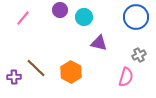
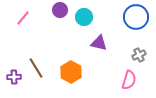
brown line: rotated 15 degrees clockwise
pink semicircle: moved 3 px right, 3 px down
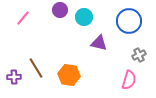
blue circle: moved 7 px left, 4 px down
orange hexagon: moved 2 px left, 3 px down; rotated 20 degrees counterclockwise
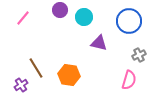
purple cross: moved 7 px right, 8 px down; rotated 32 degrees counterclockwise
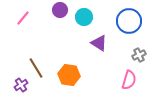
purple triangle: rotated 18 degrees clockwise
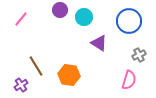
pink line: moved 2 px left, 1 px down
brown line: moved 2 px up
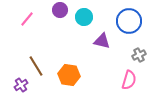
pink line: moved 6 px right
purple triangle: moved 3 px right, 2 px up; rotated 18 degrees counterclockwise
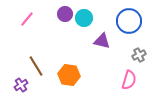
purple circle: moved 5 px right, 4 px down
cyan circle: moved 1 px down
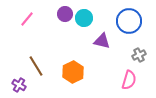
orange hexagon: moved 4 px right, 3 px up; rotated 25 degrees clockwise
purple cross: moved 2 px left; rotated 24 degrees counterclockwise
